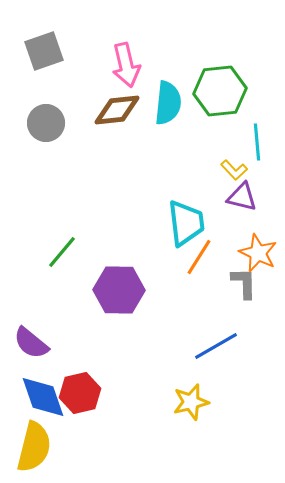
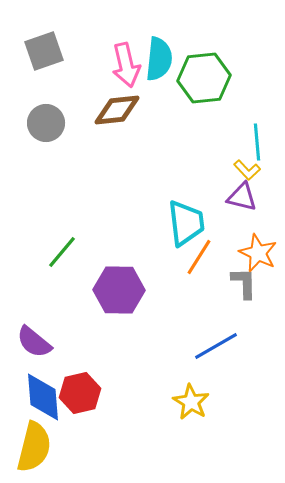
green hexagon: moved 16 px left, 13 px up
cyan semicircle: moved 9 px left, 44 px up
yellow L-shape: moved 13 px right
purple semicircle: moved 3 px right, 1 px up
blue diamond: rotated 15 degrees clockwise
yellow star: rotated 27 degrees counterclockwise
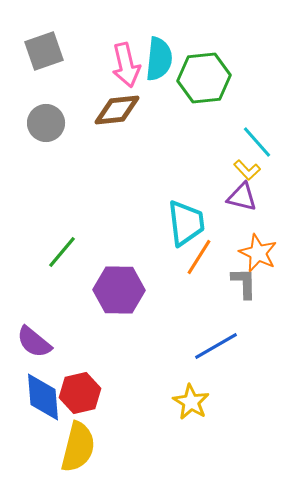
cyan line: rotated 36 degrees counterclockwise
yellow semicircle: moved 44 px right
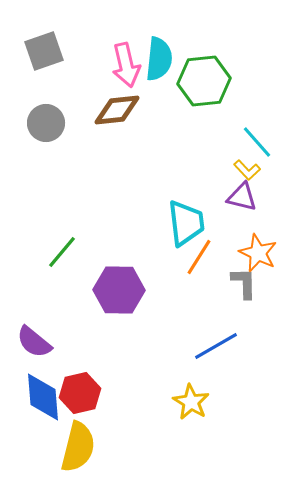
green hexagon: moved 3 px down
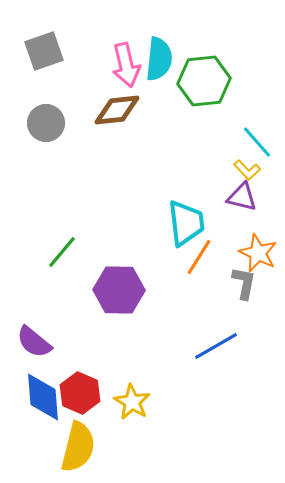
gray L-shape: rotated 12 degrees clockwise
red hexagon: rotated 24 degrees counterclockwise
yellow star: moved 59 px left
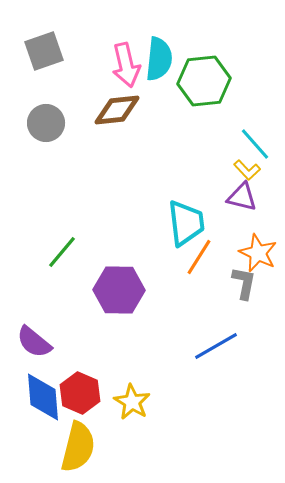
cyan line: moved 2 px left, 2 px down
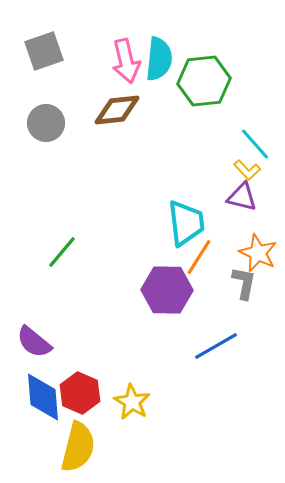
pink arrow: moved 4 px up
purple hexagon: moved 48 px right
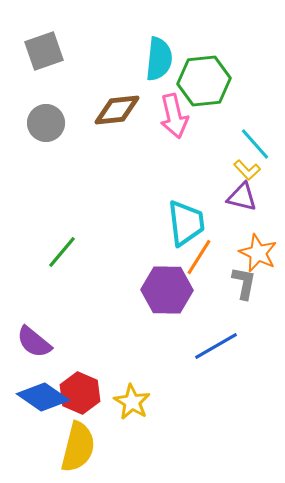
pink arrow: moved 48 px right, 55 px down
blue diamond: rotated 51 degrees counterclockwise
